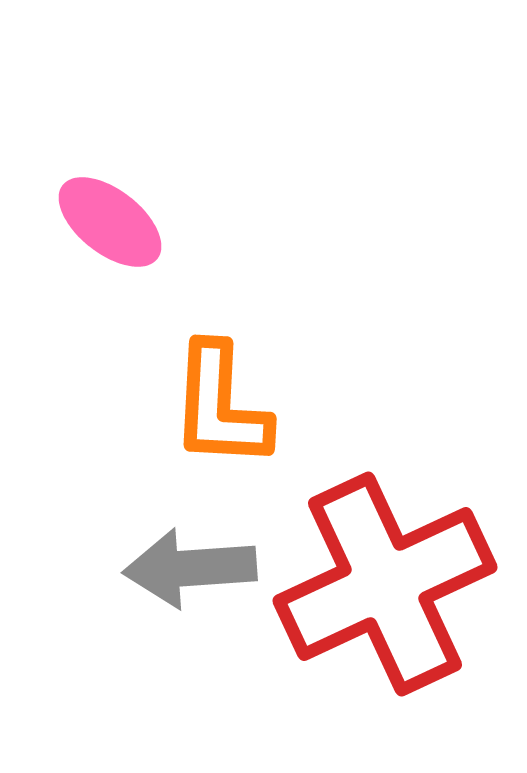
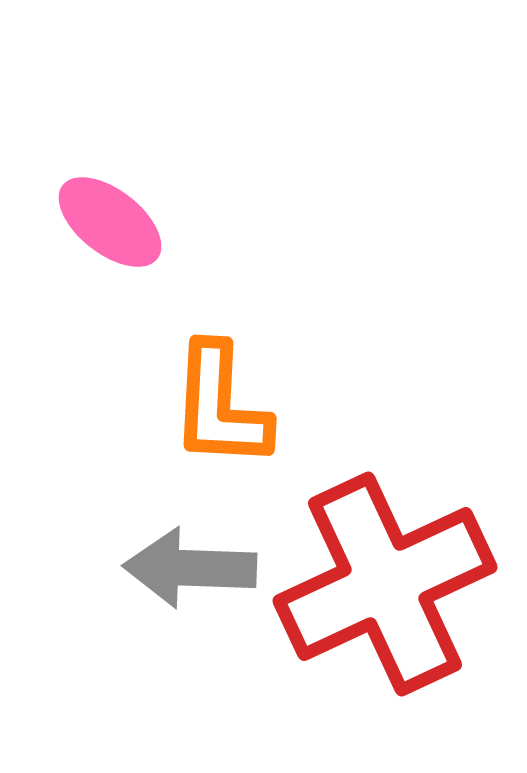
gray arrow: rotated 6 degrees clockwise
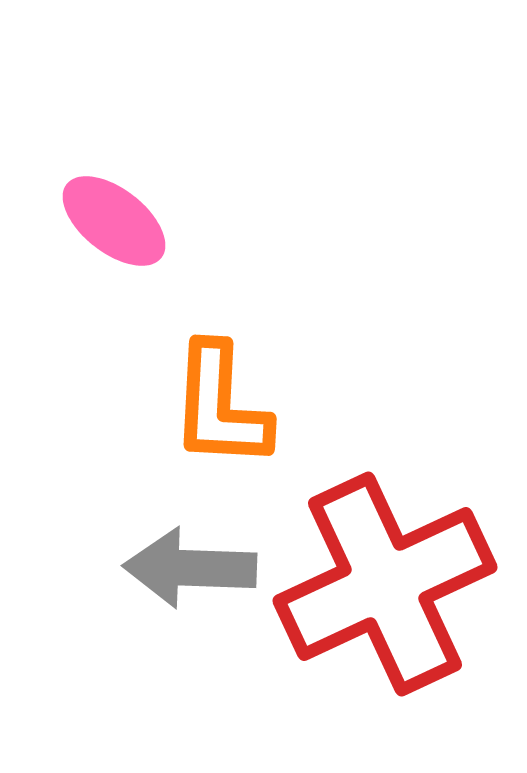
pink ellipse: moved 4 px right, 1 px up
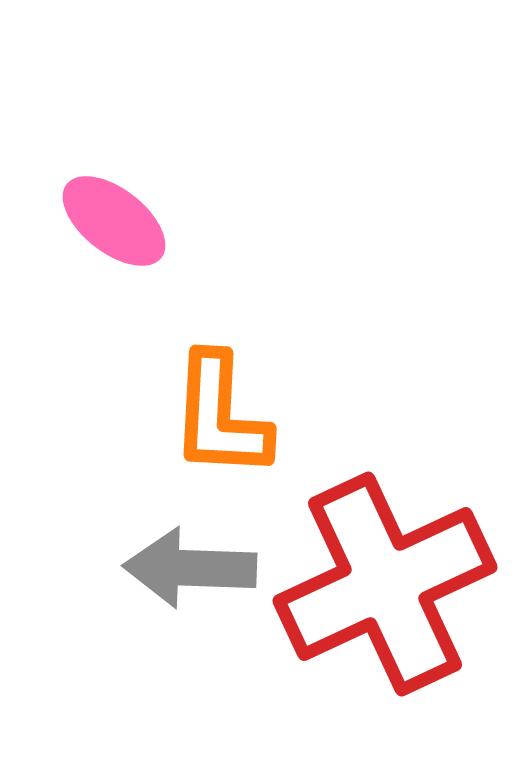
orange L-shape: moved 10 px down
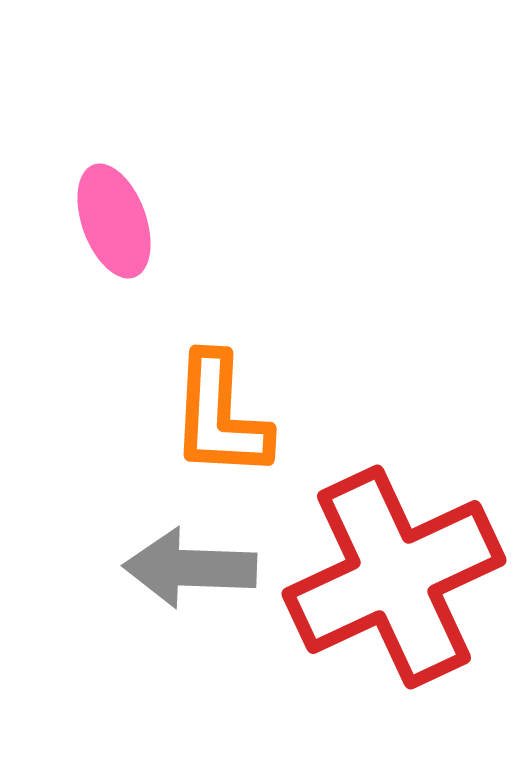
pink ellipse: rotated 32 degrees clockwise
red cross: moved 9 px right, 7 px up
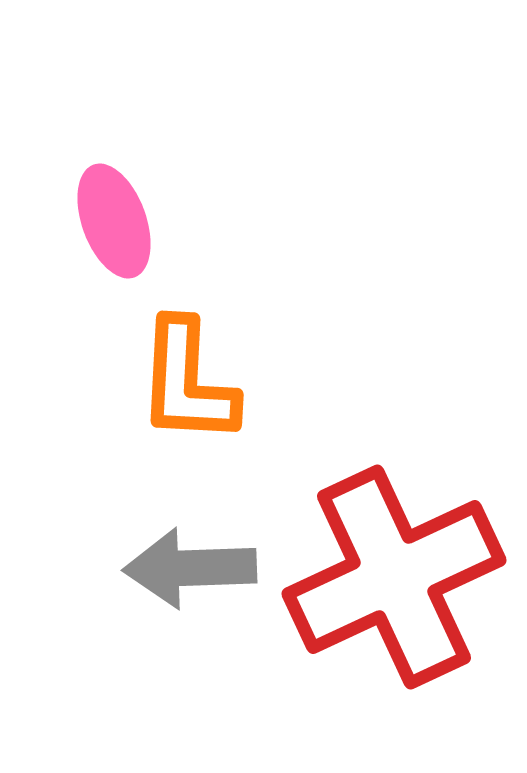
orange L-shape: moved 33 px left, 34 px up
gray arrow: rotated 4 degrees counterclockwise
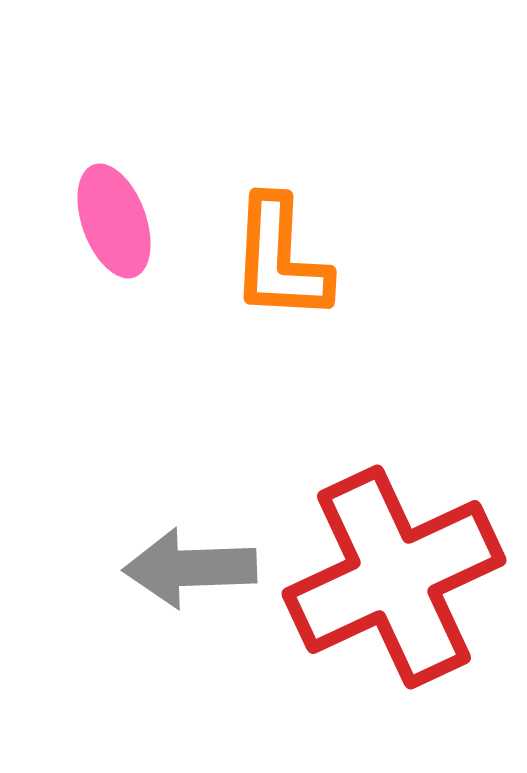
orange L-shape: moved 93 px right, 123 px up
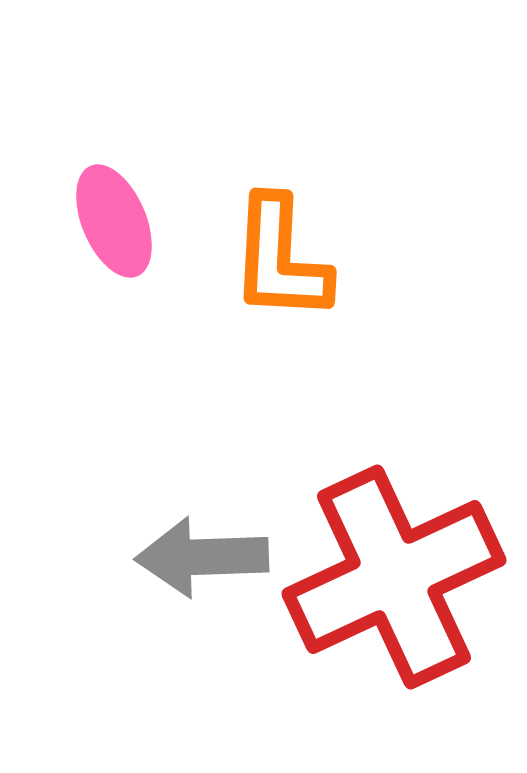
pink ellipse: rotated 3 degrees counterclockwise
gray arrow: moved 12 px right, 11 px up
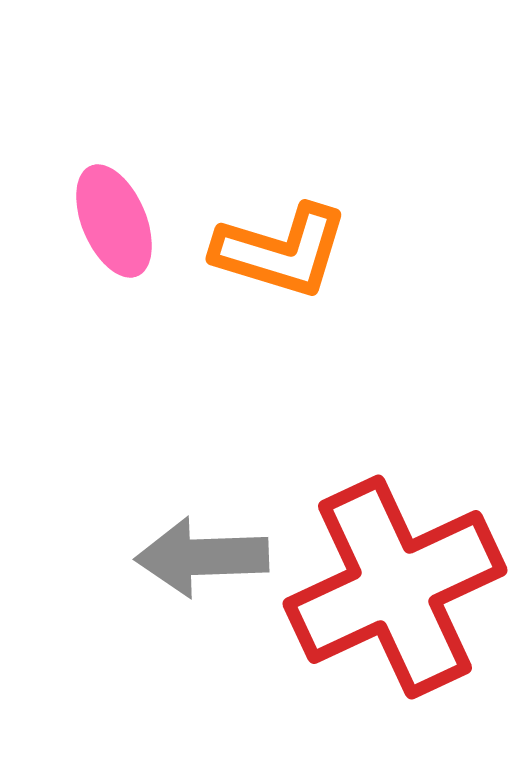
orange L-shape: moved 1 px right, 8 px up; rotated 76 degrees counterclockwise
red cross: moved 1 px right, 10 px down
